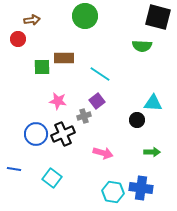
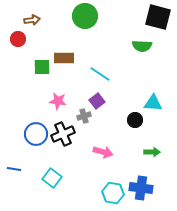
black circle: moved 2 px left
pink arrow: moved 1 px up
cyan hexagon: moved 1 px down
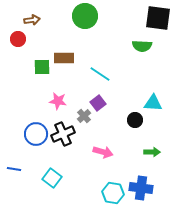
black square: moved 1 px down; rotated 8 degrees counterclockwise
purple square: moved 1 px right, 2 px down
gray cross: rotated 24 degrees counterclockwise
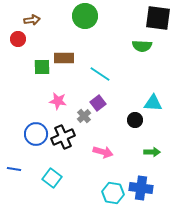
black cross: moved 3 px down
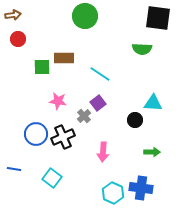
brown arrow: moved 19 px left, 5 px up
green semicircle: moved 3 px down
pink arrow: rotated 78 degrees clockwise
cyan hexagon: rotated 15 degrees clockwise
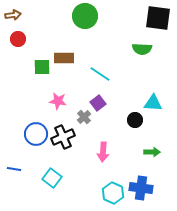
gray cross: moved 1 px down
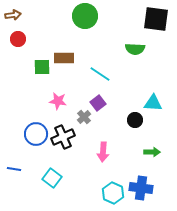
black square: moved 2 px left, 1 px down
green semicircle: moved 7 px left
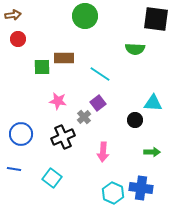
blue circle: moved 15 px left
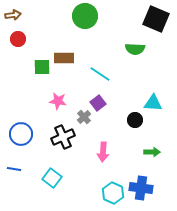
black square: rotated 16 degrees clockwise
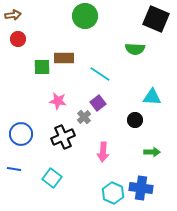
cyan triangle: moved 1 px left, 6 px up
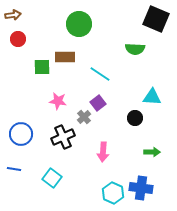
green circle: moved 6 px left, 8 px down
brown rectangle: moved 1 px right, 1 px up
black circle: moved 2 px up
